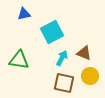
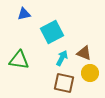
yellow circle: moved 3 px up
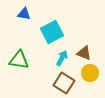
blue triangle: rotated 24 degrees clockwise
brown square: rotated 20 degrees clockwise
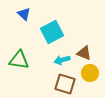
blue triangle: rotated 32 degrees clockwise
cyan arrow: moved 2 px down; rotated 133 degrees counterclockwise
brown square: moved 1 px right, 1 px down; rotated 15 degrees counterclockwise
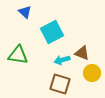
blue triangle: moved 1 px right, 2 px up
brown triangle: moved 2 px left
green triangle: moved 1 px left, 5 px up
yellow circle: moved 2 px right
brown square: moved 5 px left
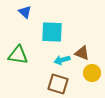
cyan square: rotated 30 degrees clockwise
brown square: moved 2 px left
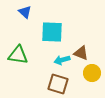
brown triangle: moved 1 px left
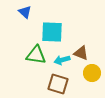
green triangle: moved 18 px right
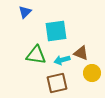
blue triangle: rotated 32 degrees clockwise
cyan square: moved 4 px right, 1 px up; rotated 10 degrees counterclockwise
brown square: moved 1 px left, 1 px up; rotated 30 degrees counterclockwise
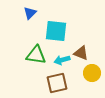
blue triangle: moved 5 px right, 1 px down
cyan square: rotated 15 degrees clockwise
